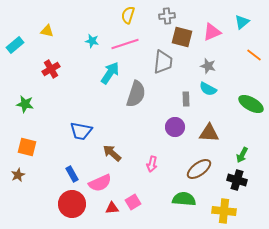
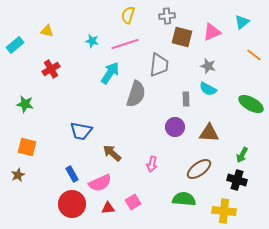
gray trapezoid: moved 4 px left, 3 px down
red triangle: moved 4 px left
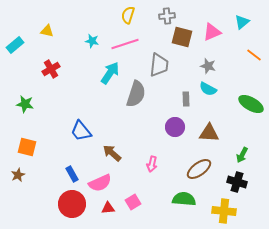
blue trapezoid: rotated 40 degrees clockwise
black cross: moved 2 px down
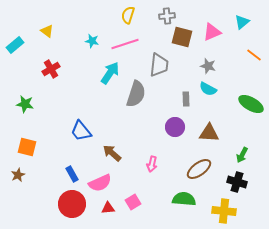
yellow triangle: rotated 24 degrees clockwise
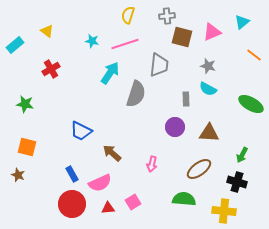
blue trapezoid: rotated 25 degrees counterclockwise
brown star: rotated 24 degrees counterclockwise
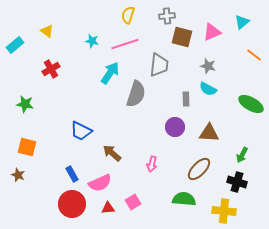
brown ellipse: rotated 10 degrees counterclockwise
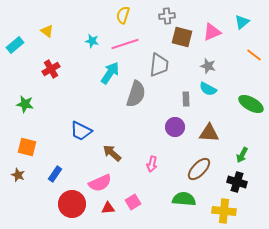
yellow semicircle: moved 5 px left
blue rectangle: moved 17 px left; rotated 63 degrees clockwise
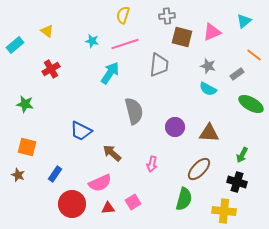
cyan triangle: moved 2 px right, 1 px up
gray semicircle: moved 2 px left, 17 px down; rotated 32 degrees counterclockwise
gray rectangle: moved 51 px right, 25 px up; rotated 56 degrees clockwise
green semicircle: rotated 100 degrees clockwise
